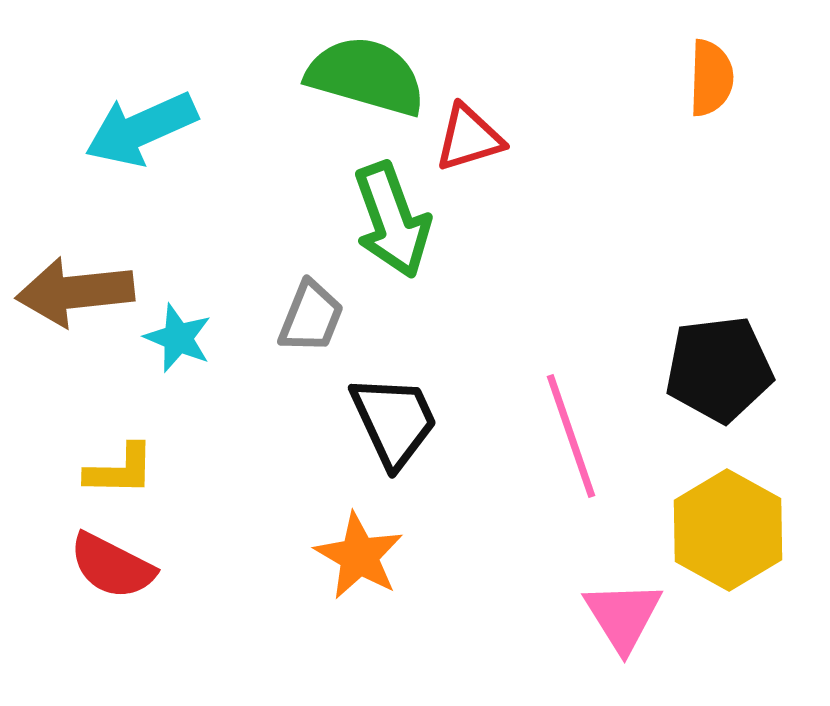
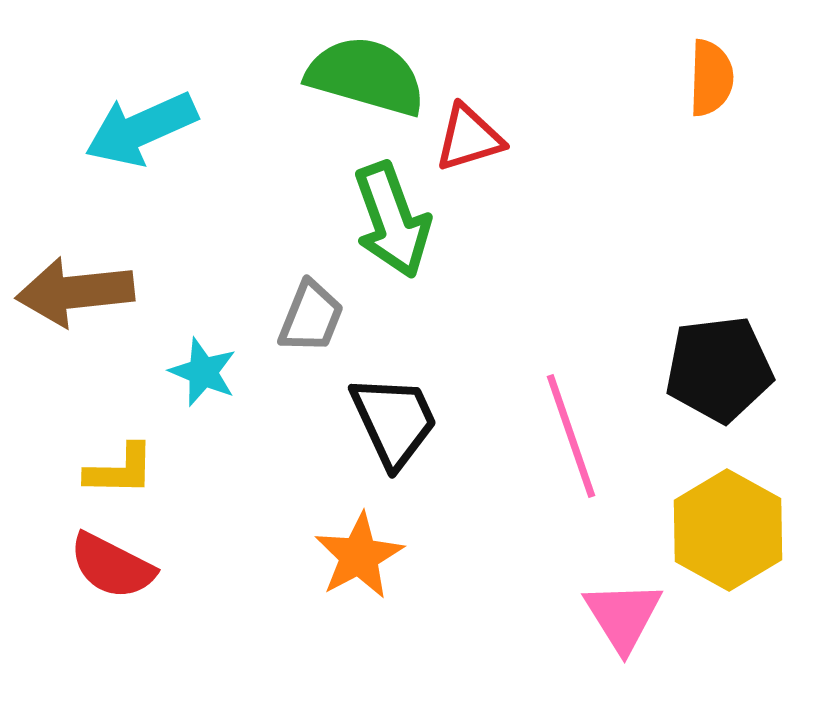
cyan star: moved 25 px right, 34 px down
orange star: rotated 14 degrees clockwise
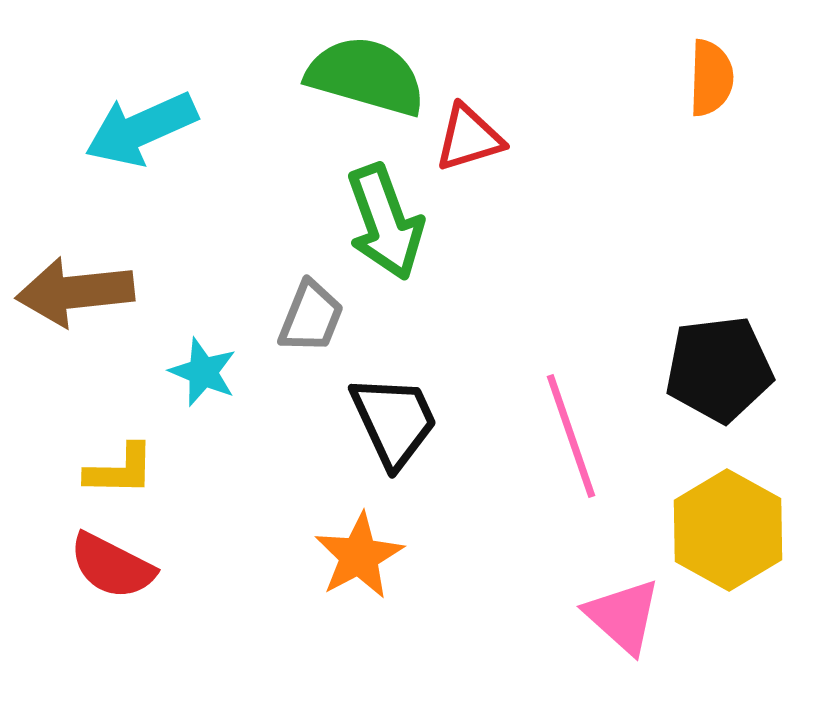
green arrow: moved 7 px left, 2 px down
pink triangle: rotated 16 degrees counterclockwise
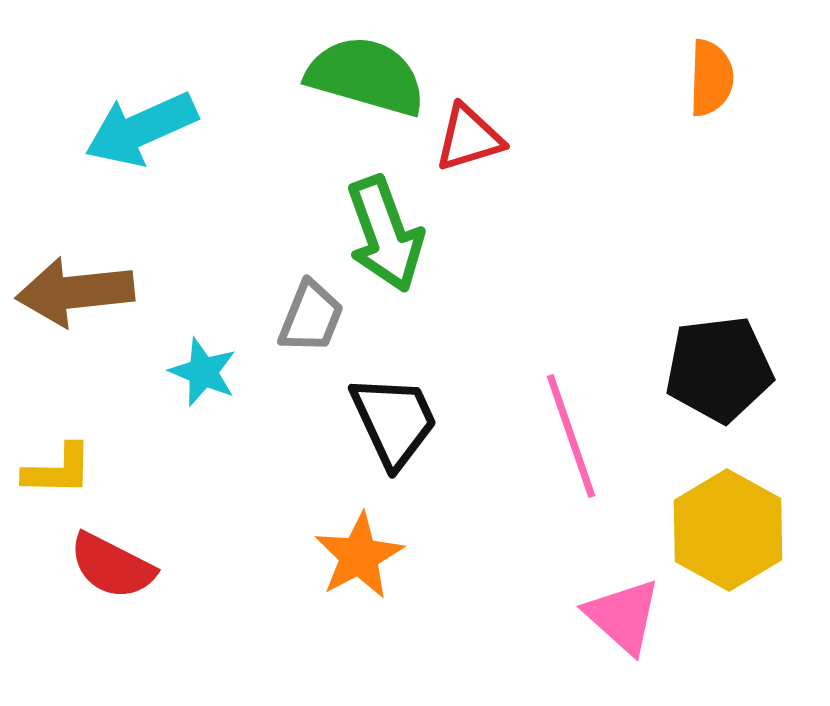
green arrow: moved 12 px down
yellow L-shape: moved 62 px left
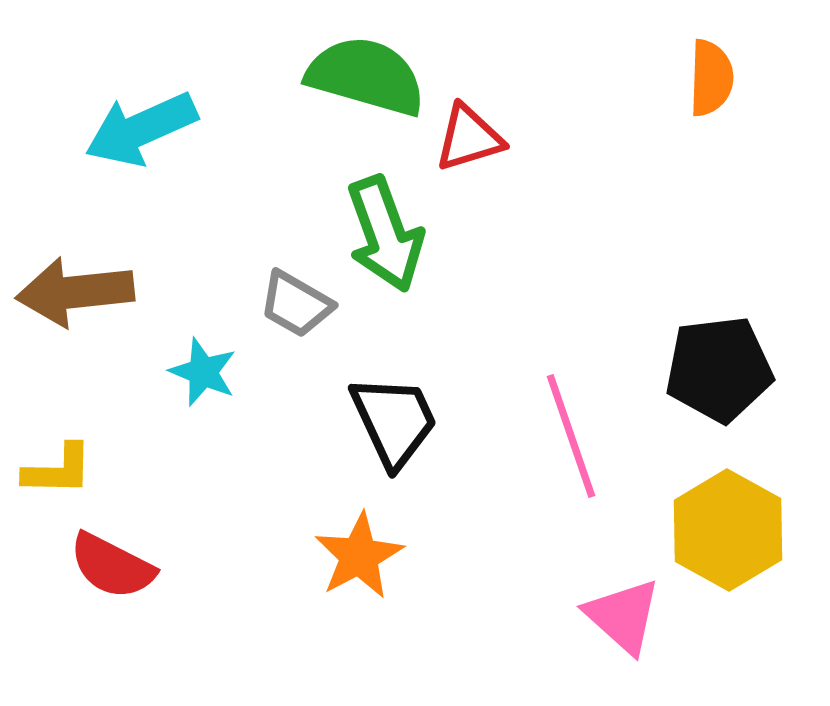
gray trapezoid: moved 15 px left, 13 px up; rotated 98 degrees clockwise
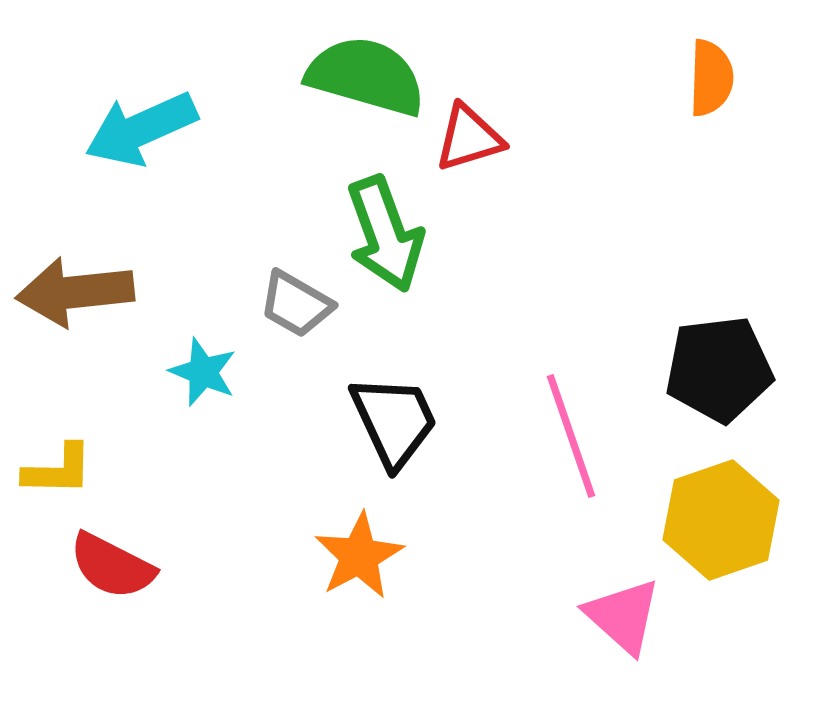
yellow hexagon: moved 7 px left, 10 px up; rotated 12 degrees clockwise
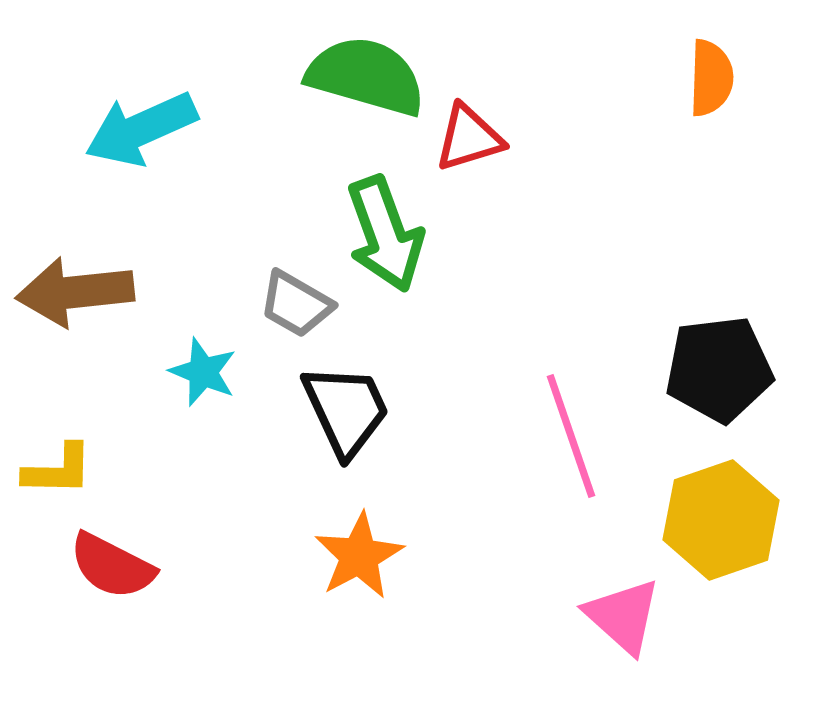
black trapezoid: moved 48 px left, 11 px up
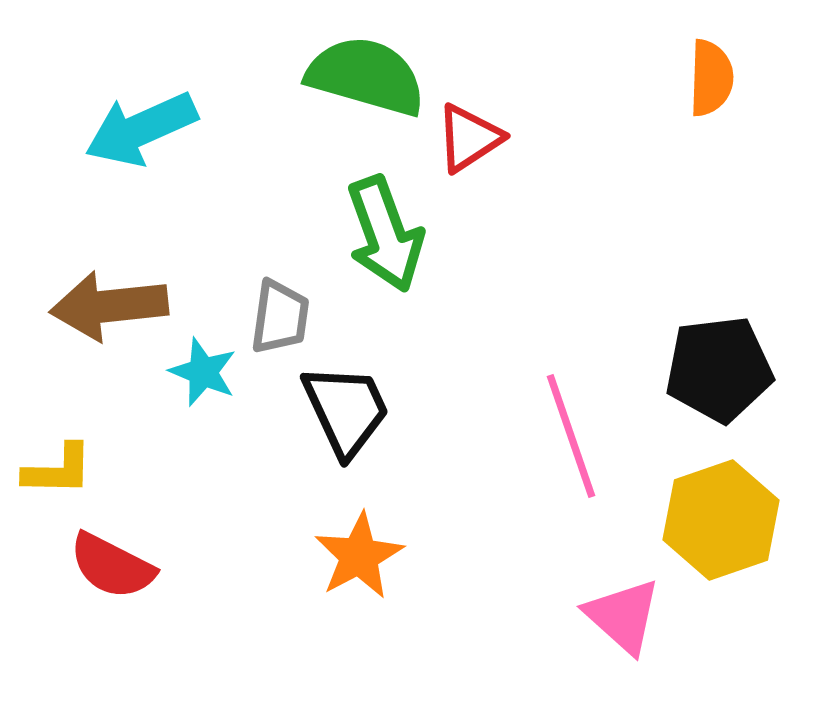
red triangle: rotated 16 degrees counterclockwise
brown arrow: moved 34 px right, 14 px down
gray trapezoid: moved 16 px left, 13 px down; rotated 112 degrees counterclockwise
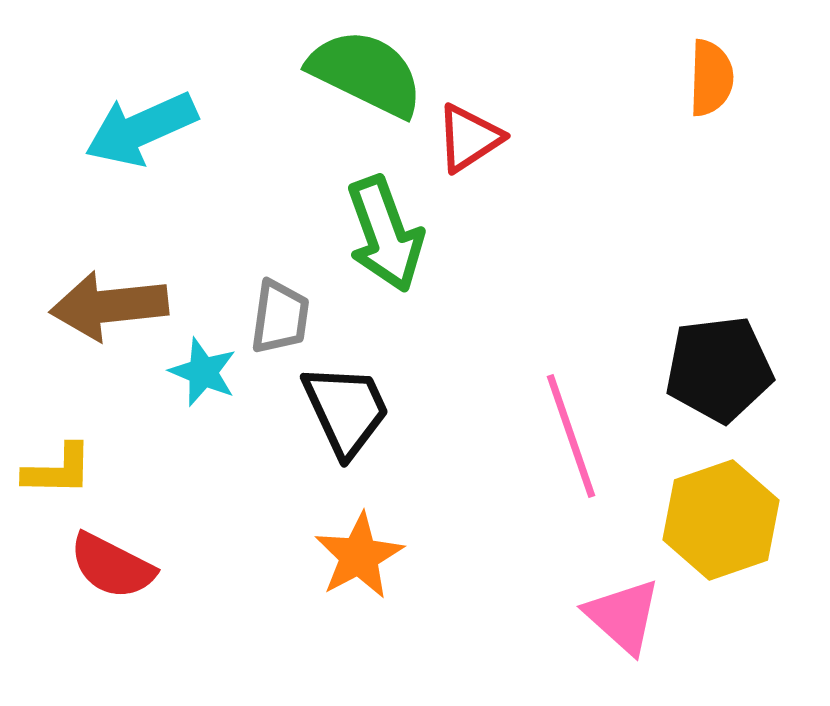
green semicircle: moved 3 px up; rotated 10 degrees clockwise
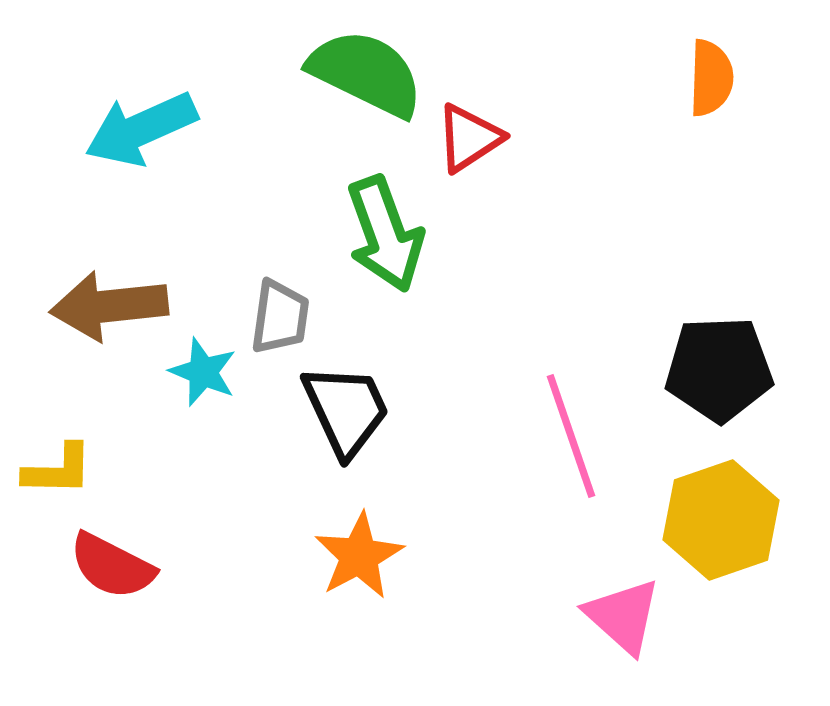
black pentagon: rotated 5 degrees clockwise
